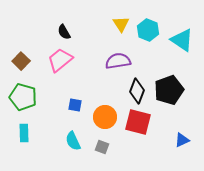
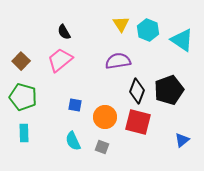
blue triangle: rotated 14 degrees counterclockwise
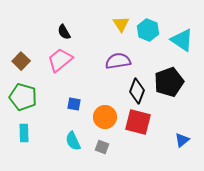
black pentagon: moved 8 px up
blue square: moved 1 px left, 1 px up
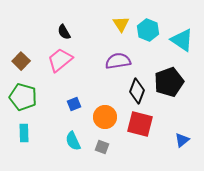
blue square: rotated 32 degrees counterclockwise
red square: moved 2 px right, 2 px down
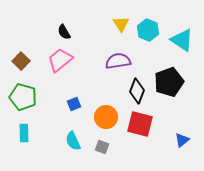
orange circle: moved 1 px right
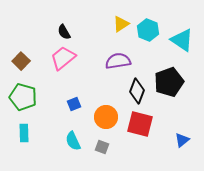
yellow triangle: rotated 30 degrees clockwise
pink trapezoid: moved 3 px right, 2 px up
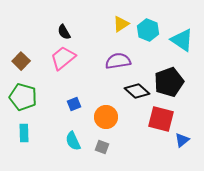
black diamond: rotated 70 degrees counterclockwise
red square: moved 21 px right, 5 px up
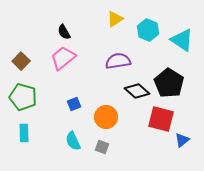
yellow triangle: moved 6 px left, 5 px up
black pentagon: moved 1 px down; rotated 20 degrees counterclockwise
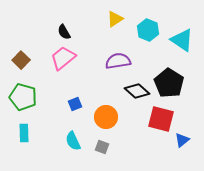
brown square: moved 1 px up
blue square: moved 1 px right
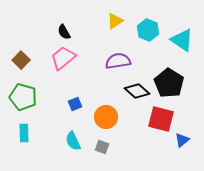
yellow triangle: moved 2 px down
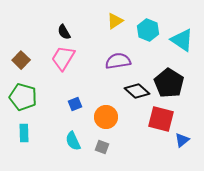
pink trapezoid: rotated 20 degrees counterclockwise
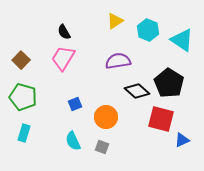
cyan rectangle: rotated 18 degrees clockwise
blue triangle: rotated 14 degrees clockwise
